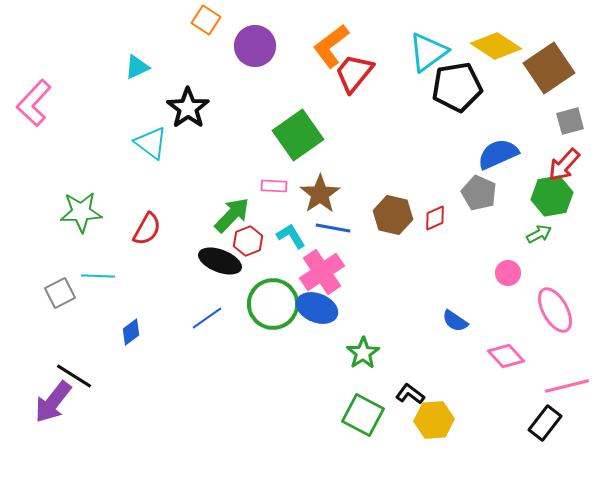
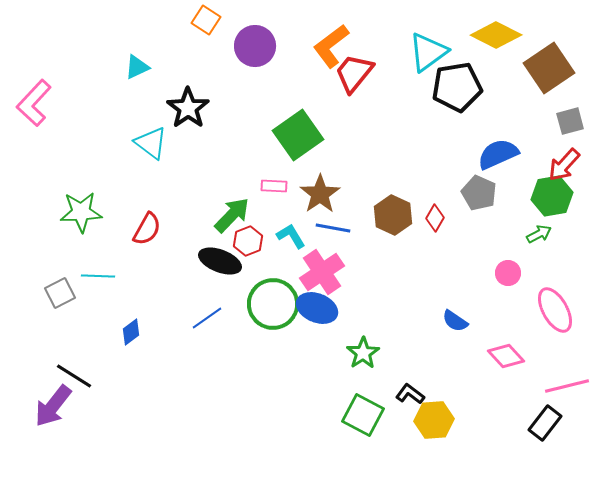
yellow diamond at (496, 46): moved 11 px up; rotated 6 degrees counterclockwise
brown hexagon at (393, 215): rotated 12 degrees clockwise
red diamond at (435, 218): rotated 36 degrees counterclockwise
purple arrow at (53, 402): moved 4 px down
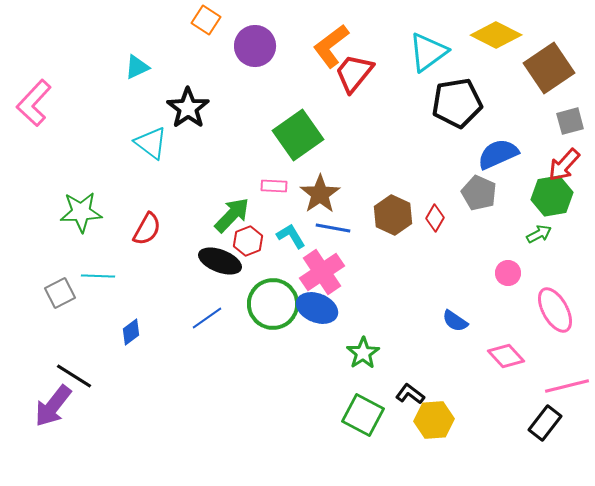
black pentagon at (457, 87): moved 16 px down
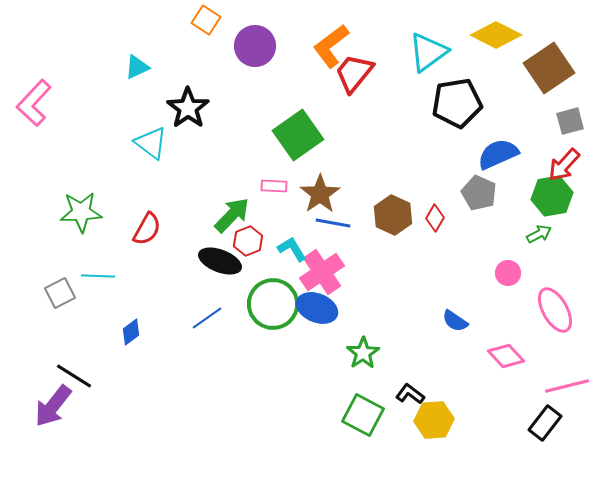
blue line at (333, 228): moved 5 px up
cyan L-shape at (291, 236): moved 1 px right, 13 px down
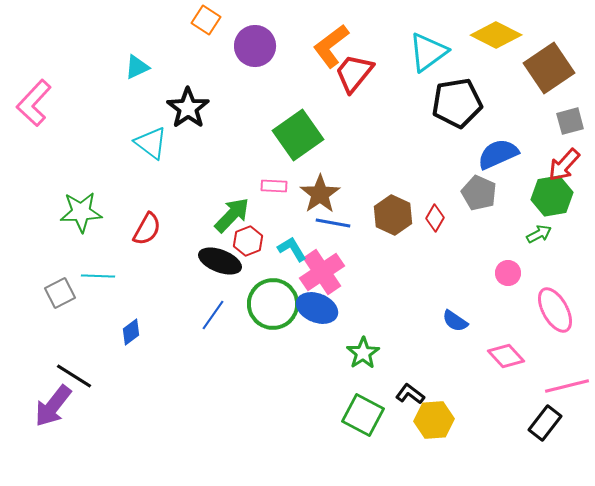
blue line at (207, 318): moved 6 px right, 3 px up; rotated 20 degrees counterclockwise
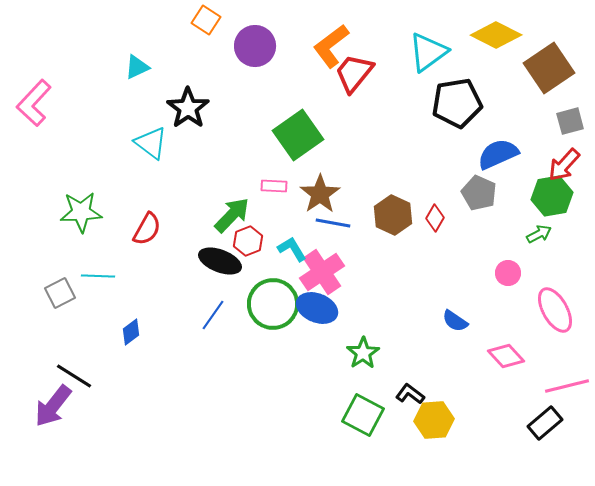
black rectangle at (545, 423): rotated 12 degrees clockwise
